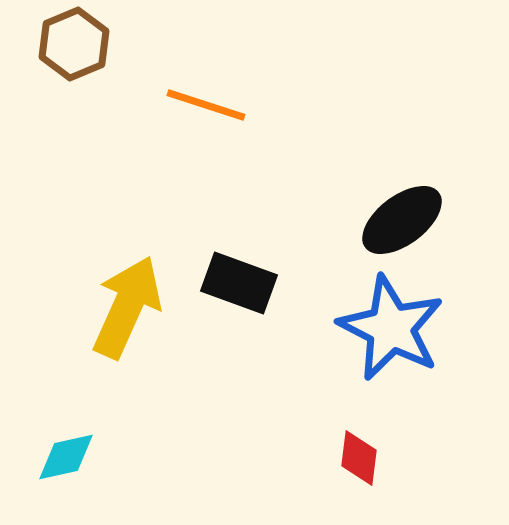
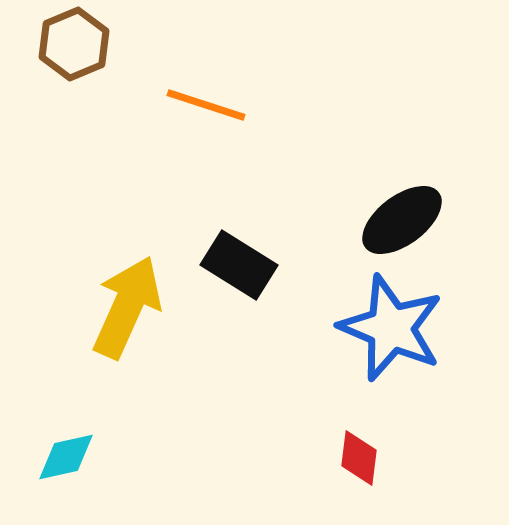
black rectangle: moved 18 px up; rotated 12 degrees clockwise
blue star: rotated 4 degrees counterclockwise
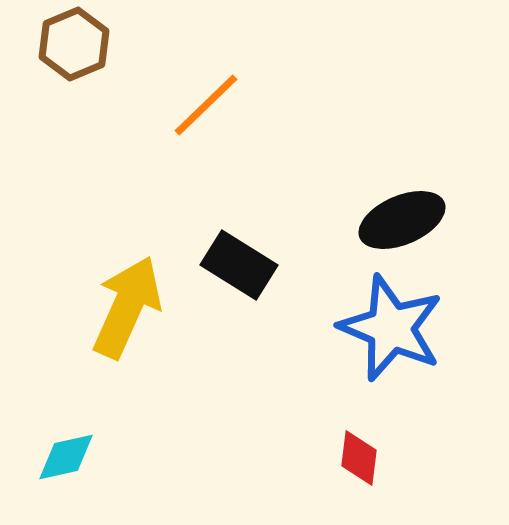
orange line: rotated 62 degrees counterclockwise
black ellipse: rotated 14 degrees clockwise
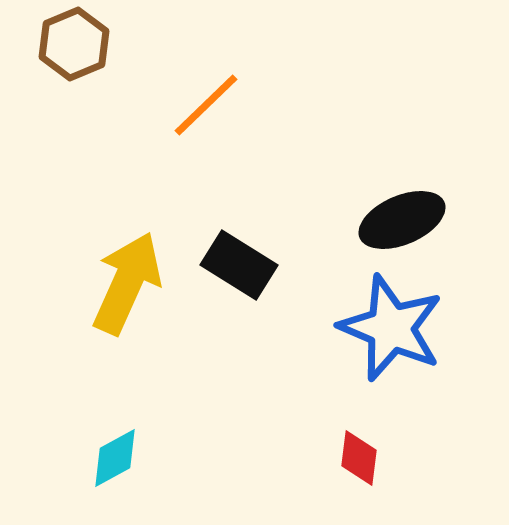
yellow arrow: moved 24 px up
cyan diamond: moved 49 px right, 1 px down; rotated 16 degrees counterclockwise
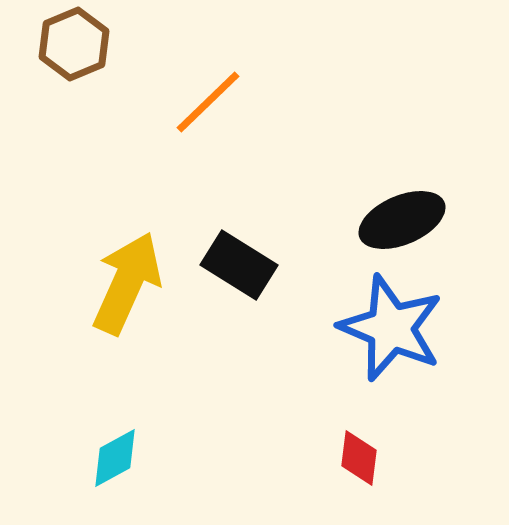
orange line: moved 2 px right, 3 px up
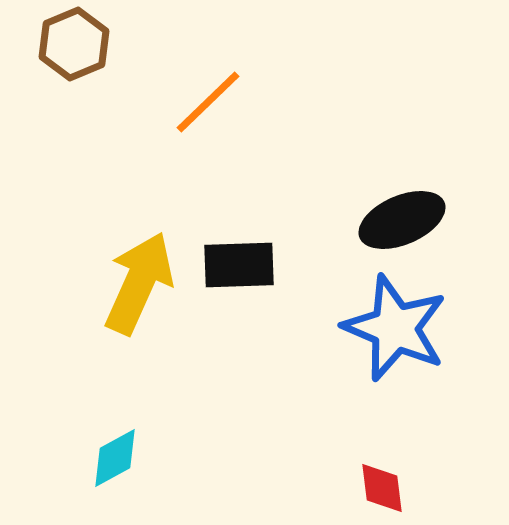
black rectangle: rotated 34 degrees counterclockwise
yellow arrow: moved 12 px right
blue star: moved 4 px right
red diamond: moved 23 px right, 30 px down; rotated 14 degrees counterclockwise
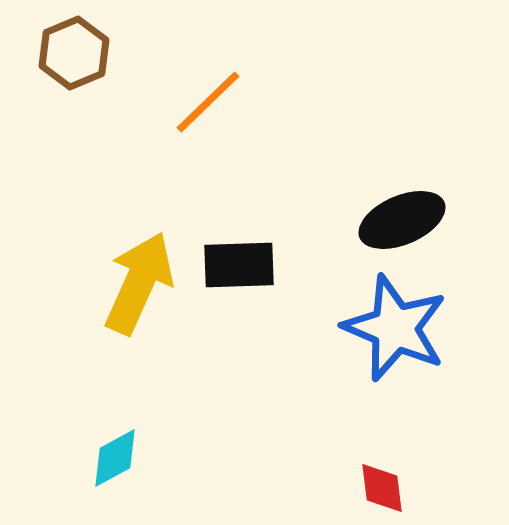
brown hexagon: moved 9 px down
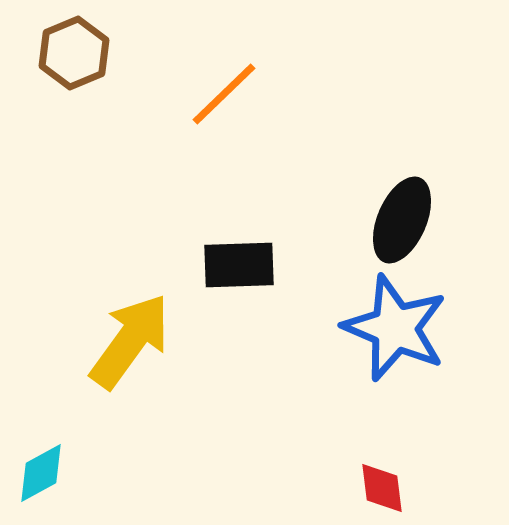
orange line: moved 16 px right, 8 px up
black ellipse: rotated 44 degrees counterclockwise
yellow arrow: moved 9 px left, 58 px down; rotated 12 degrees clockwise
cyan diamond: moved 74 px left, 15 px down
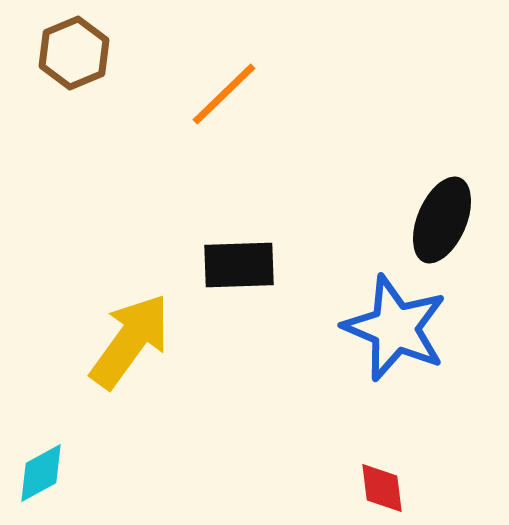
black ellipse: moved 40 px right
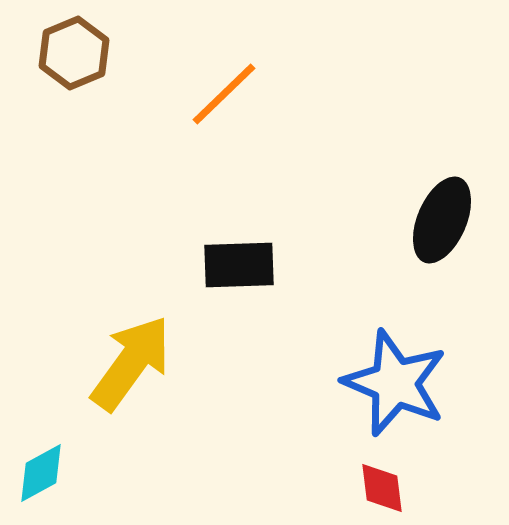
blue star: moved 55 px down
yellow arrow: moved 1 px right, 22 px down
